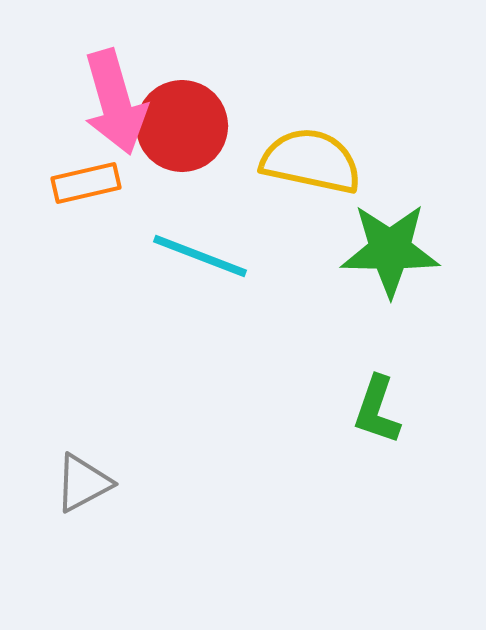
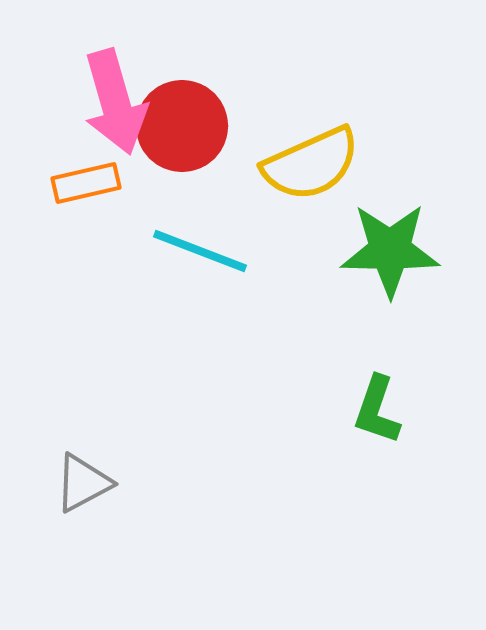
yellow semicircle: moved 3 px down; rotated 144 degrees clockwise
cyan line: moved 5 px up
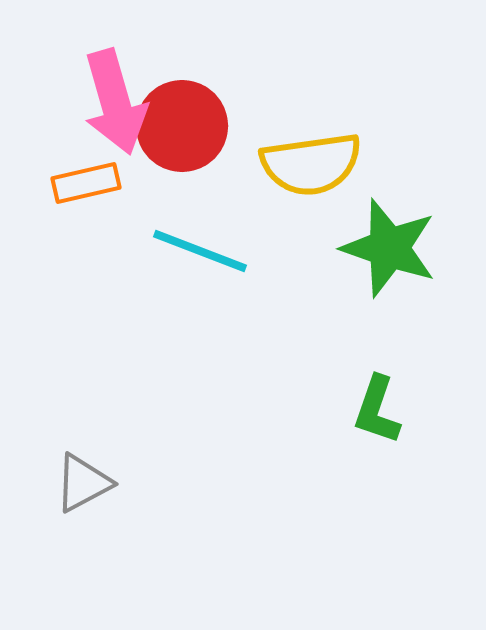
yellow semicircle: rotated 16 degrees clockwise
green star: moved 1 px left, 2 px up; rotated 18 degrees clockwise
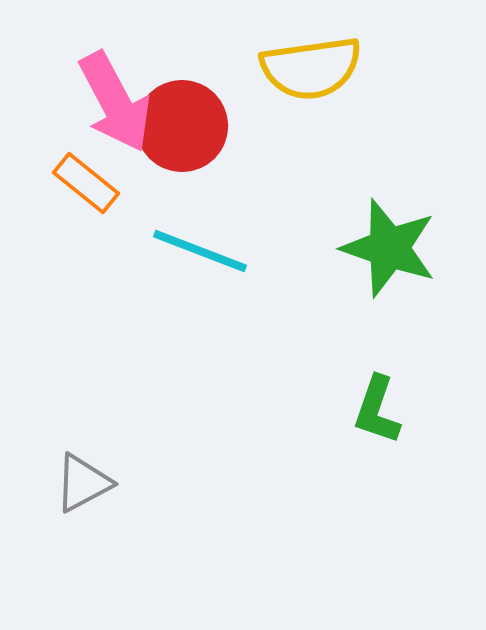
pink arrow: rotated 12 degrees counterclockwise
yellow semicircle: moved 96 px up
orange rectangle: rotated 52 degrees clockwise
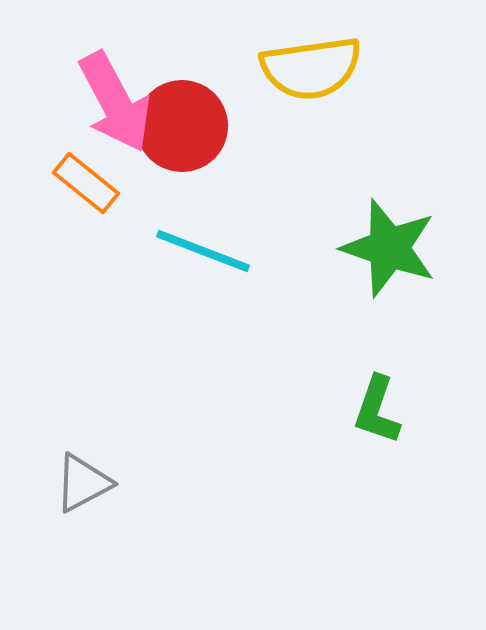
cyan line: moved 3 px right
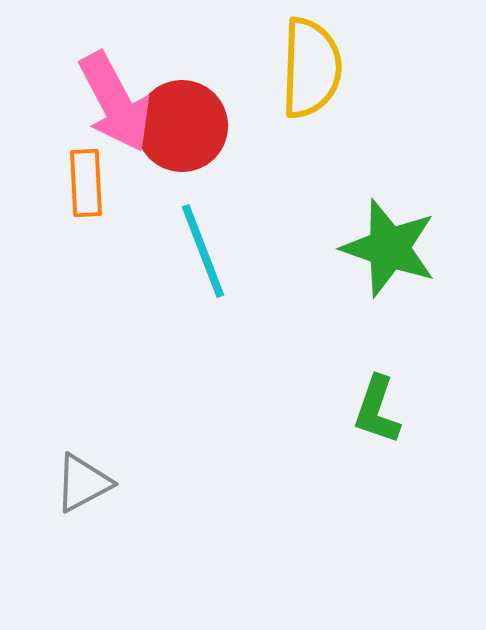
yellow semicircle: rotated 80 degrees counterclockwise
orange rectangle: rotated 48 degrees clockwise
cyan line: rotated 48 degrees clockwise
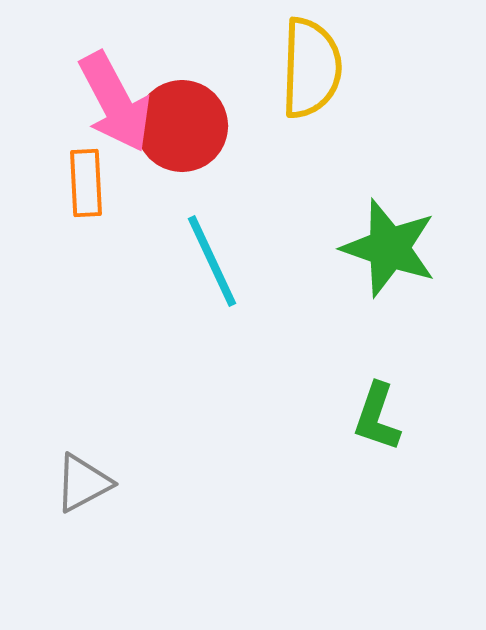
cyan line: moved 9 px right, 10 px down; rotated 4 degrees counterclockwise
green L-shape: moved 7 px down
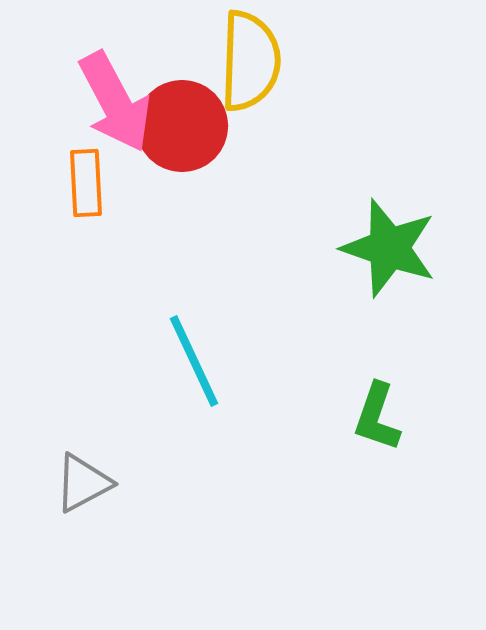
yellow semicircle: moved 61 px left, 7 px up
cyan line: moved 18 px left, 100 px down
